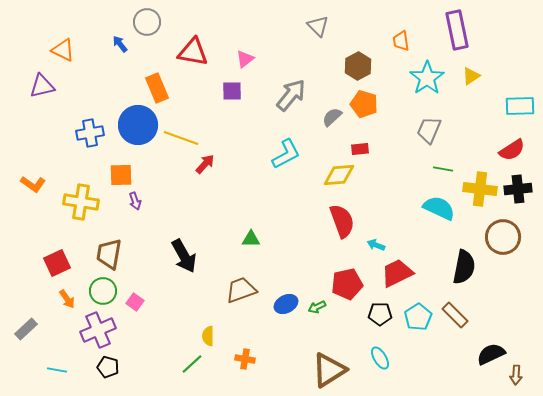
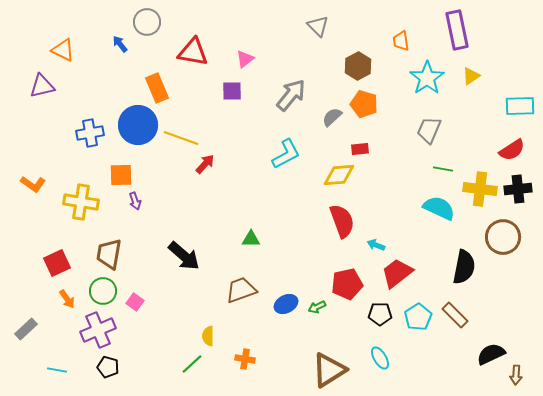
black arrow at (184, 256): rotated 20 degrees counterclockwise
red trapezoid at (397, 273): rotated 12 degrees counterclockwise
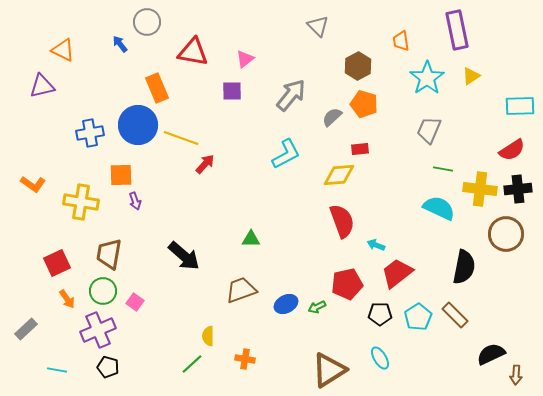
brown circle at (503, 237): moved 3 px right, 3 px up
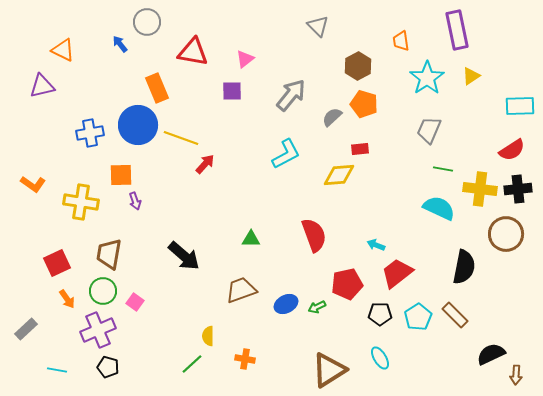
red semicircle at (342, 221): moved 28 px left, 14 px down
